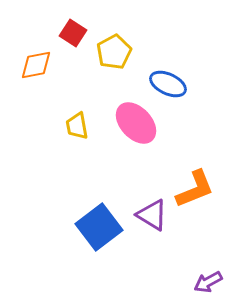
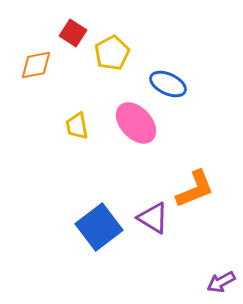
yellow pentagon: moved 2 px left, 1 px down
purple triangle: moved 1 px right, 3 px down
purple arrow: moved 13 px right
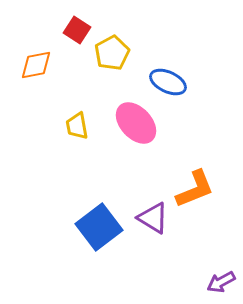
red square: moved 4 px right, 3 px up
blue ellipse: moved 2 px up
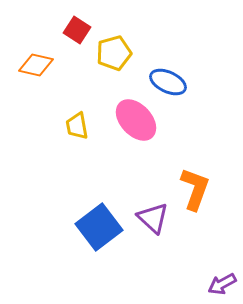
yellow pentagon: moved 2 px right; rotated 12 degrees clockwise
orange diamond: rotated 24 degrees clockwise
pink ellipse: moved 3 px up
orange L-shape: rotated 48 degrees counterclockwise
purple triangle: rotated 12 degrees clockwise
purple arrow: moved 1 px right, 2 px down
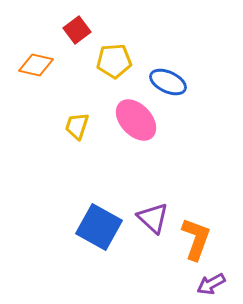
red square: rotated 20 degrees clockwise
yellow pentagon: moved 8 px down; rotated 12 degrees clockwise
yellow trapezoid: rotated 28 degrees clockwise
orange L-shape: moved 1 px right, 50 px down
blue square: rotated 24 degrees counterclockwise
purple arrow: moved 11 px left
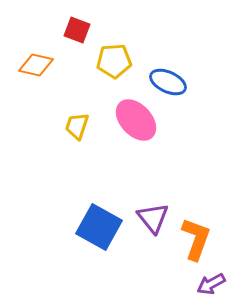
red square: rotated 32 degrees counterclockwise
purple triangle: rotated 8 degrees clockwise
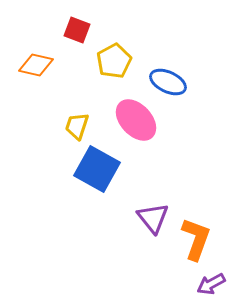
yellow pentagon: rotated 24 degrees counterclockwise
blue square: moved 2 px left, 58 px up
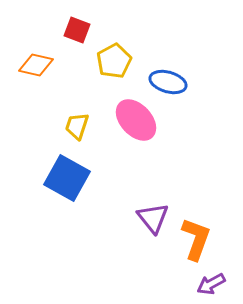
blue ellipse: rotated 9 degrees counterclockwise
blue square: moved 30 px left, 9 px down
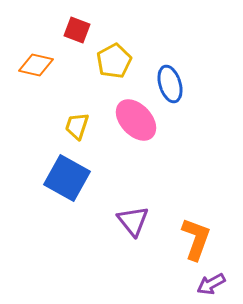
blue ellipse: moved 2 px right, 2 px down; rotated 57 degrees clockwise
purple triangle: moved 20 px left, 3 px down
